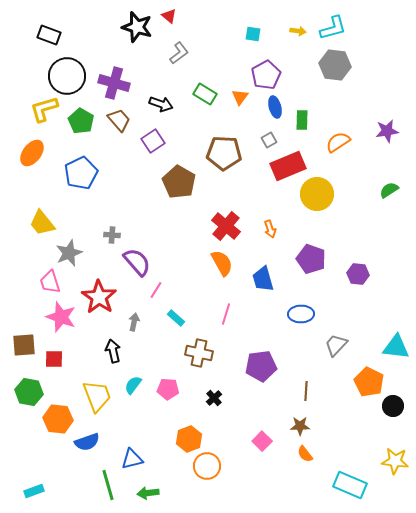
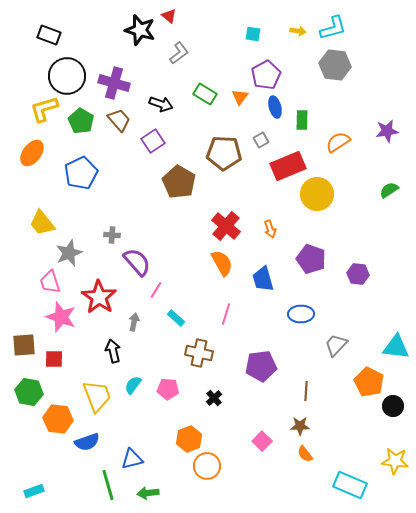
black star at (137, 27): moved 3 px right, 3 px down
gray square at (269, 140): moved 8 px left
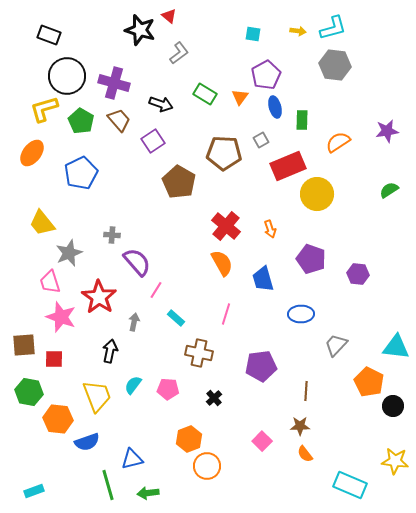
black arrow at (113, 351): moved 3 px left; rotated 25 degrees clockwise
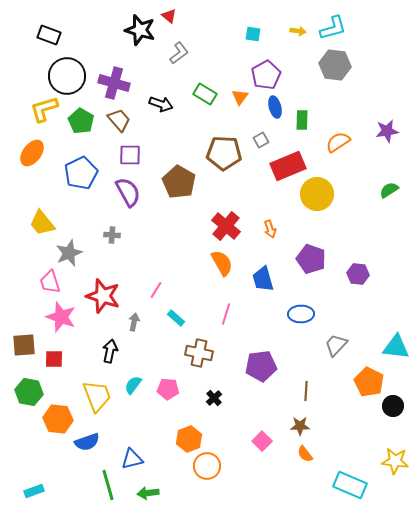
purple square at (153, 141): moved 23 px left, 14 px down; rotated 35 degrees clockwise
purple semicircle at (137, 262): moved 9 px left, 70 px up; rotated 12 degrees clockwise
red star at (99, 297): moved 4 px right, 1 px up; rotated 16 degrees counterclockwise
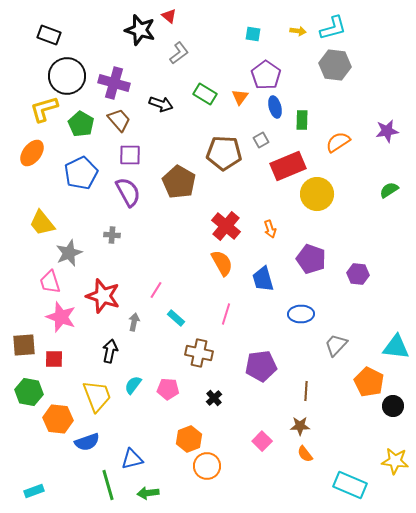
purple pentagon at (266, 75): rotated 8 degrees counterclockwise
green pentagon at (81, 121): moved 3 px down
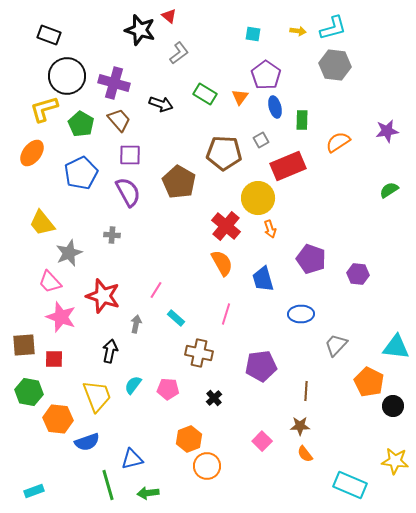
yellow circle at (317, 194): moved 59 px left, 4 px down
pink trapezoid at (50, 282): rotated 25 degrees counterclockwise
gray arrow at (134, 322): moved 2 px right, 2 px down
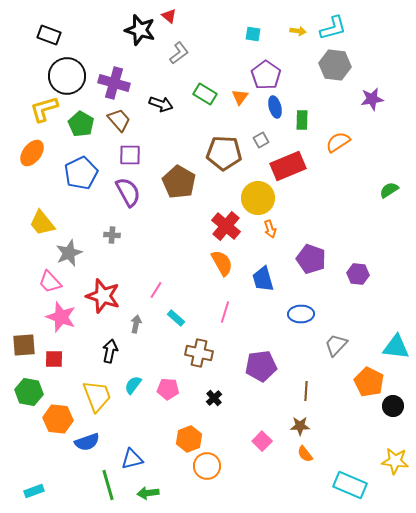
purple star at (387, 131): moved 15 px left, 32 px up
pink line at (226, 314): moved 1 px left, 2 px up
